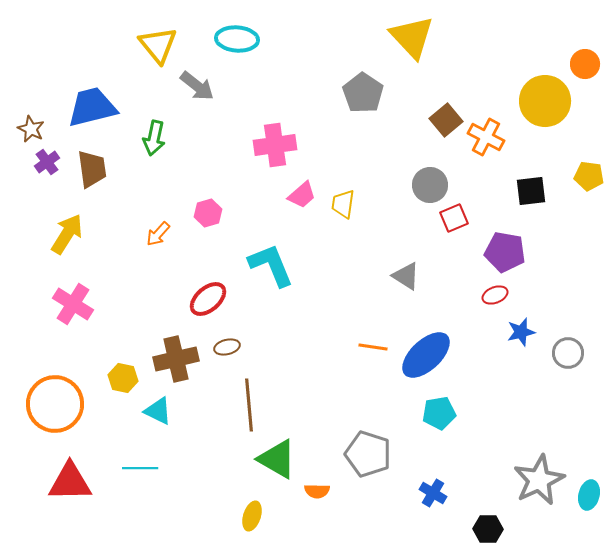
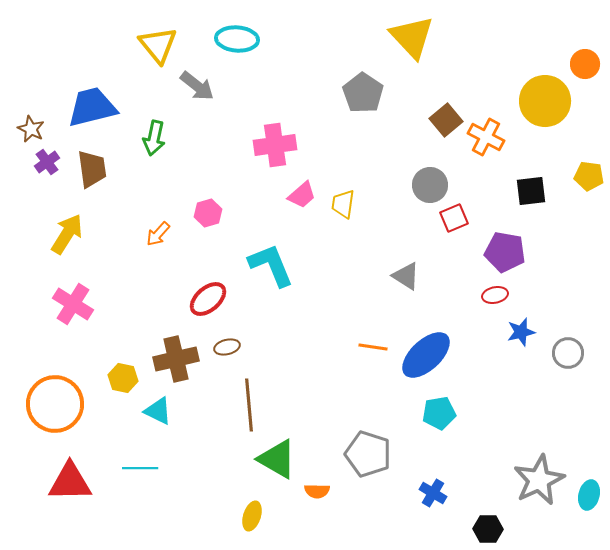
red ellipse at (495, 295): rotated 10 degrees clockwise
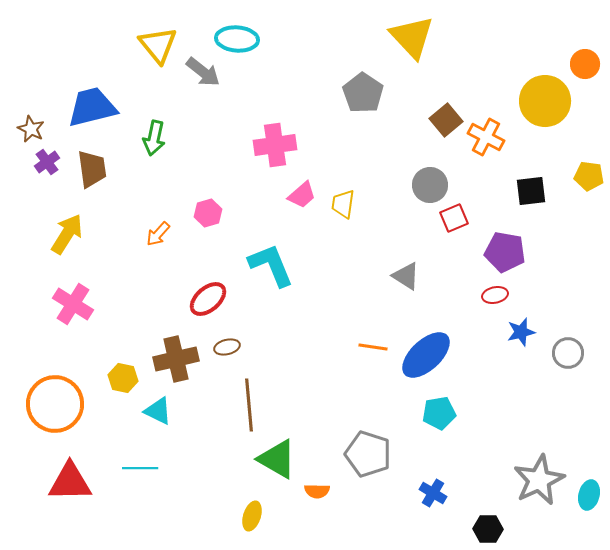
gray arrow at (197, 86): moved 6 px right, 14 px up
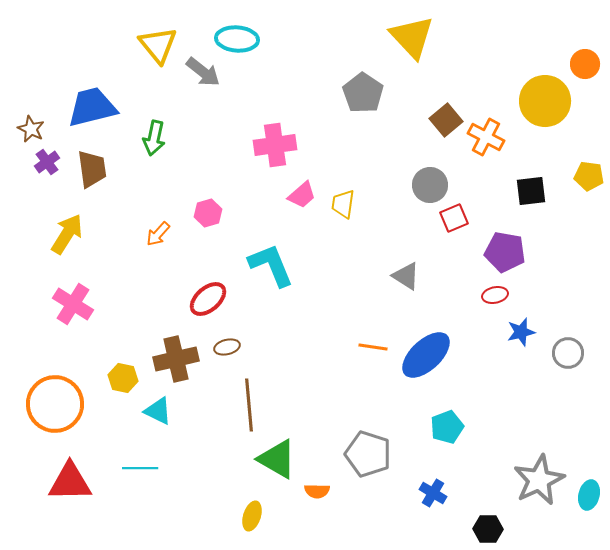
cyan pentagon at (439, 413): moved 8 px right, 14 px down; rotated 12 degrees counterclockwise
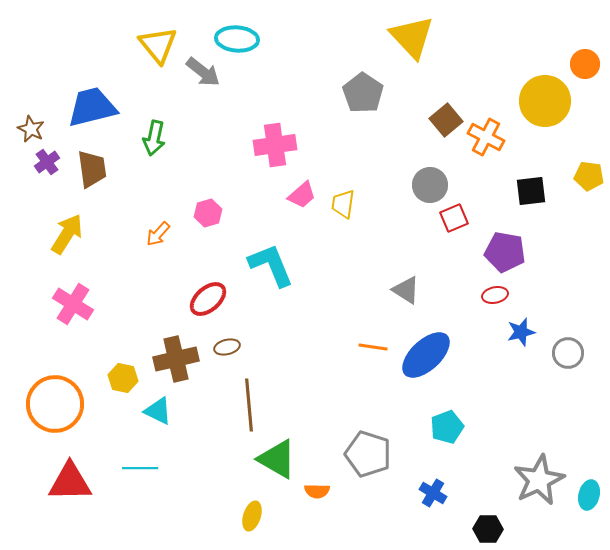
gray triangle at (406, 276): moved 14 px down
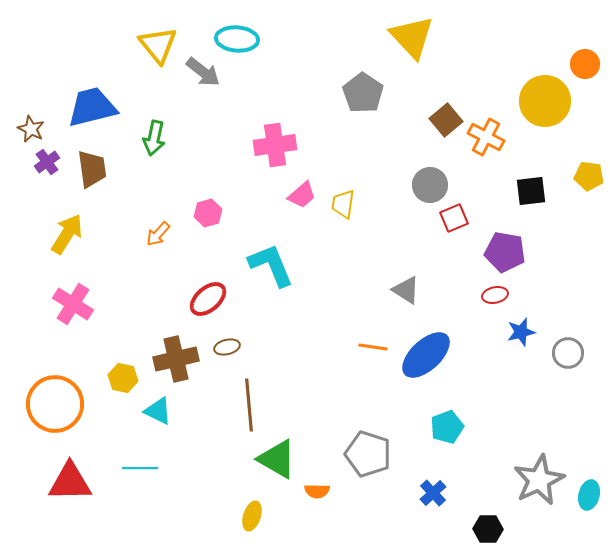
blue cross at (433, 493): rotated 16 degrees clockwise
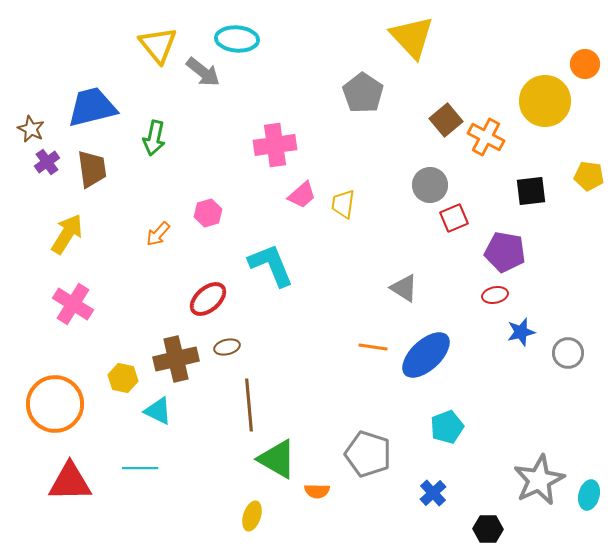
gray triangle at (406, 290): moved 2 px left, 2 px up
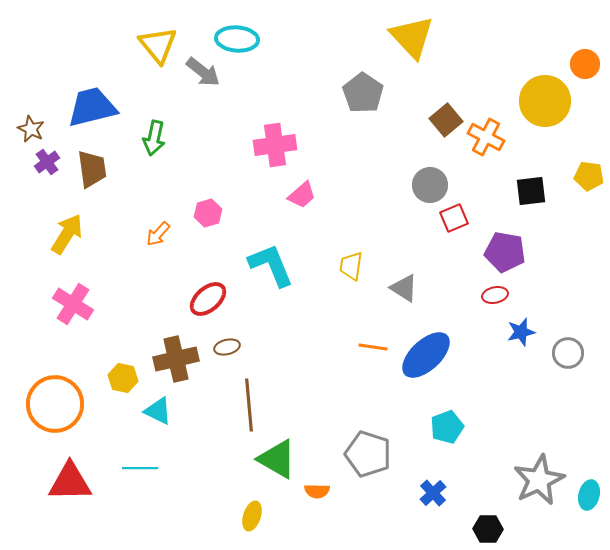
yellow trapezoid at (343, 204): moved 8 px right, 62 px down
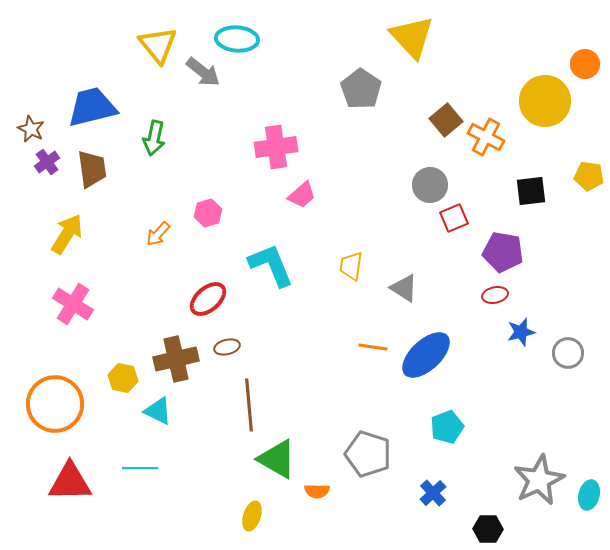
gray pentagon at (363, 93): moved 2 px left, 4 px up
pink cross at (275, 145): moved 1 px right, 2 px down
purple pentagon at (505, 252): moved 2 px left
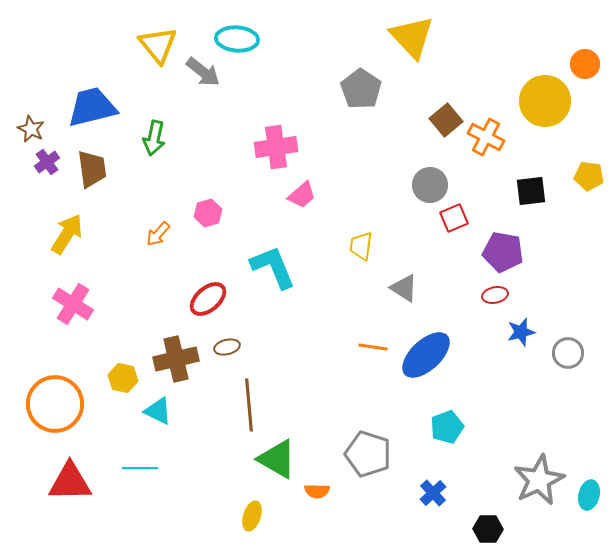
cyan L-shape at (271, 265): moved 2 px right, 2 px down
yellow trapezoid at (351, 266): moved 10 px right, 20 px up
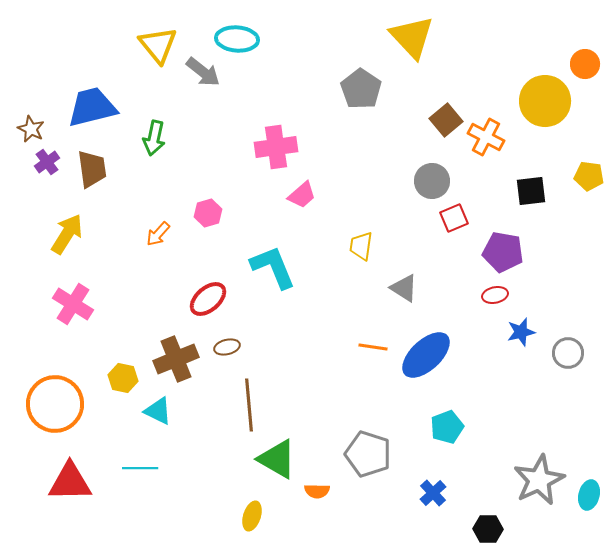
gray circle at (430, 185): moved 2 px right, 4 px up
brown cross at (176, 359): rotated 9 degrees counterclockwise
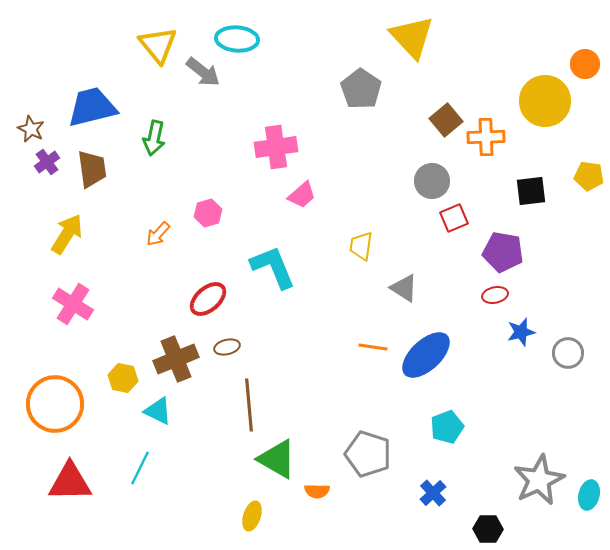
orange cross at (486, 137): rotated 30 degrees counterclockwise
cyan line at (140, 468): rotated 64 degrees counterclockwise
